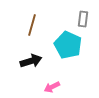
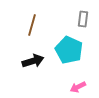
cyan pentagon: moved 1 px right, 5 px down
black arrow: moved 2 px right
pink arrow: moved 26 px right
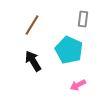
brown line: rotated 15 degrees clockwise
black arrow: rotated 105 degrees counterclockwise
pink arrow: moved 2 px up
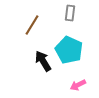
gray rectangle: moved 13 px left, 6 px up
black arrow: moved 10 px right
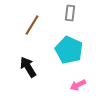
black arrow: moved 15 px left, 6 px down
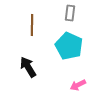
brown line: rotated 30 degrees counterclockwise
cyan pentagon: moved 4 px up
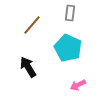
brown line: rotated 40 degrees clockwise
cyan pentagon: moved 1 px left, 2 px down
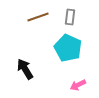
gray rectangle: moved 4 px down
brown line: moved 6 px right, 8 px up; rotated 30 degrees clockwise
black arrow: moved 3 px left, 2 px down
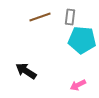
brown line: moved 2 px right
cyan pentagon: moved 14 px right, 8 px up; rotated 20 degrees counterclockwise
black arrow: moved 1 px right, 2 px down; rotated 25 degrees counterclockwise
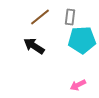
brown line: rotated 20 degrees counterclockwise
cyan pentagon: rotated 8 degrees counterclockwise
black arrow: moved 8 px right, 25 px up
